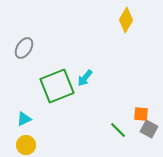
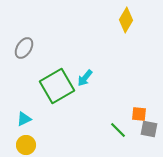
green square: rotated 8 degrees counterclockwise
orange square: moved 2 px left
gray square: rotated 18 degrees counterclockwise
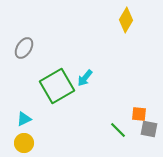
yellow circle: moved 2 px left, 2 px up
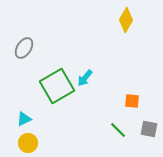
orange square: moved 7 px left, 13 px up
yellow circle: moved 4 px right
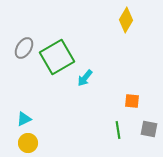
green square: moved 29 px up
green line: rotated 36 degrees clockwise
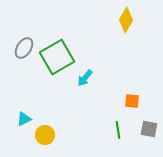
yellow circle: moved 17 px right, 8 px up
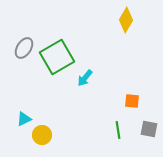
yellow circle: moved 3 px left
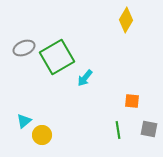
gray ellipse: rotated 35 degrees clockwise
cyan triangle: moved 2 px down; rotated 14 degrees counterclockwise
